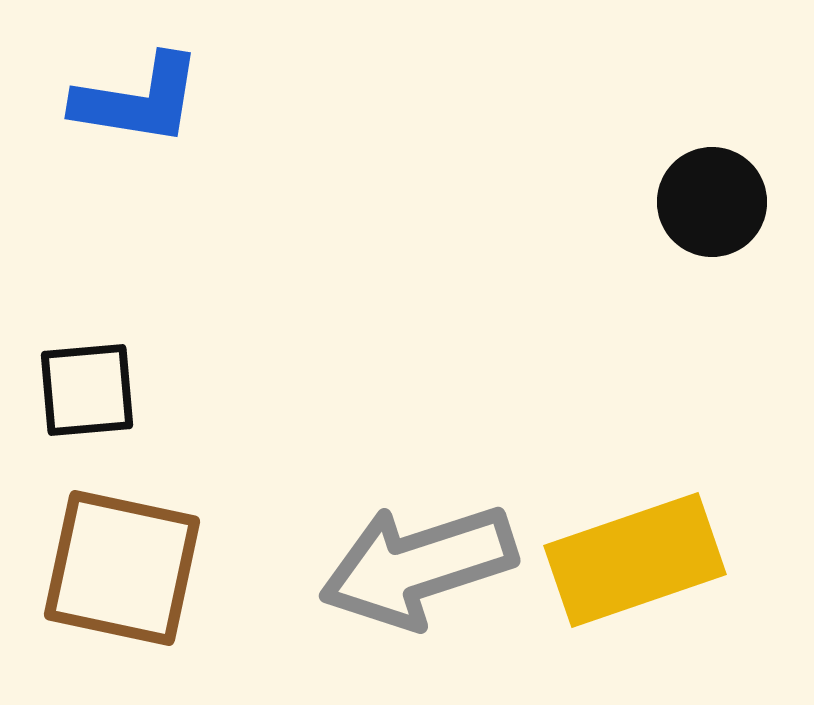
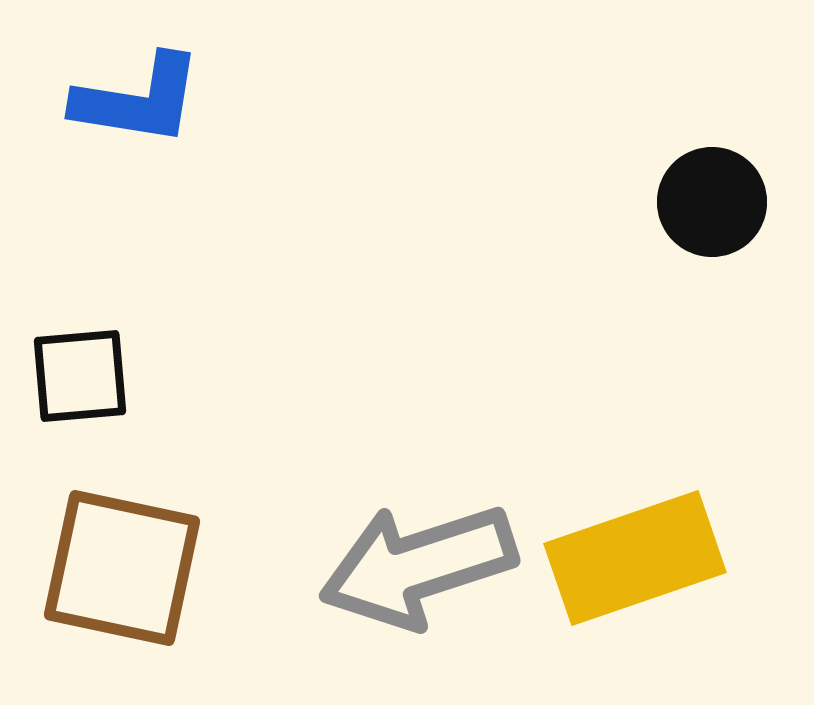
black square: moved 7 px left, 14 px up
yellow rectangle: moved 2 px up
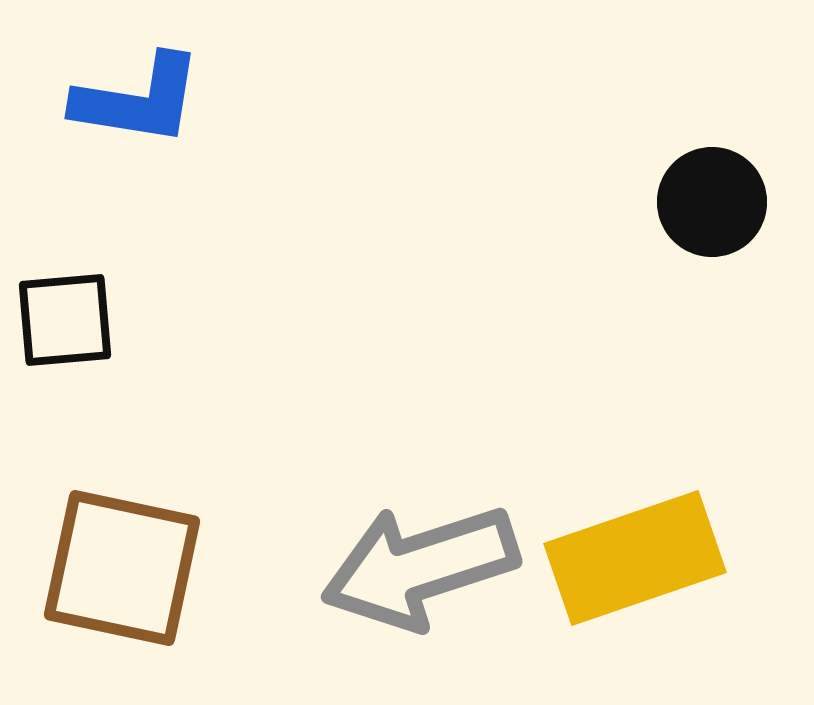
black square: moved 15 px left, 56 px up
gray arrow: moved 2 px right, 1 px down
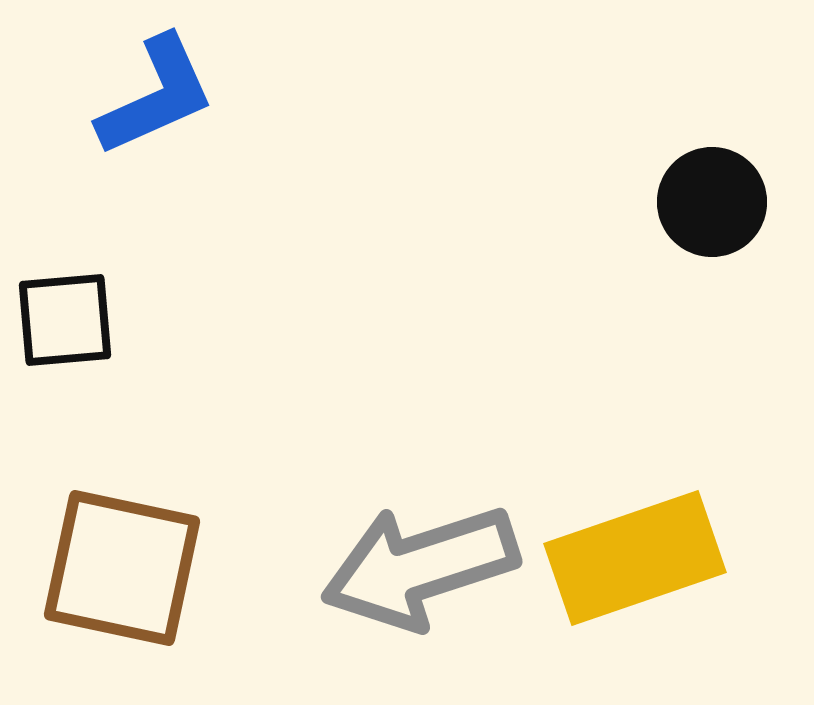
blue L-shape: moved 18 px right, 4 px up; rotated 33 degrees counterclockwise
